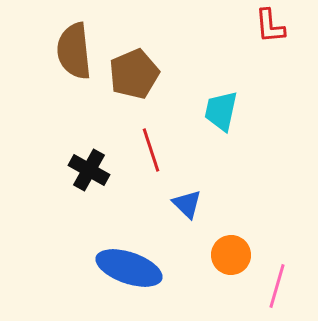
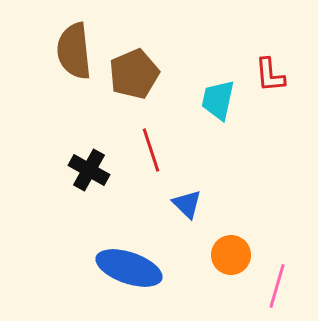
red L-shape: moved 49 px down
cyan trapezoid: moved 3 px left, 11 px up
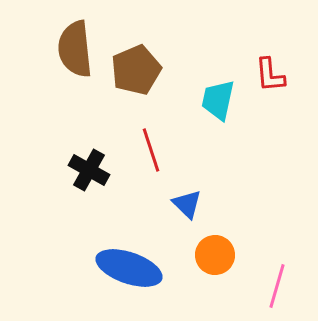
brown semicircle: moved 1 px right, 2 px up
brown pentagon: moved 2 px right, 4 px up
orange circle: moved 16 px left
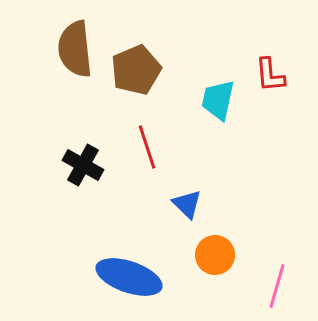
red line: moved 4 px left, 3 px up
black cross: moved 6 px left, 5 px up
blue ellipse: moved 9 px down
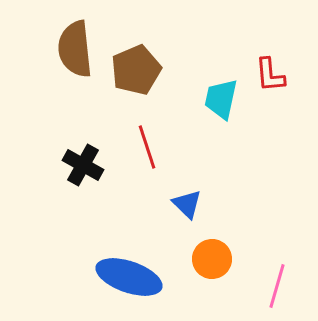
cyan trapezoid: moved 3 px right, 1 px up
orange circle: moved 3 px left, 4 px down
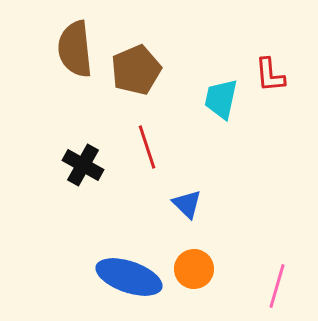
orange circle: moved 18 px left, 10 px down
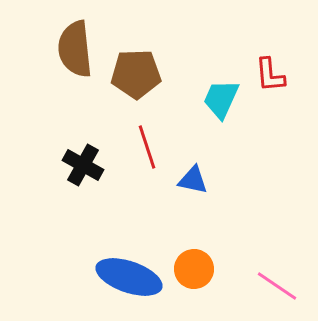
brown pentagon: moved 4 px down; rotated 21 degrees clockwise
cyan trapezoid: rotated 12 degrees clockwise
blue triangle: moved 6 px right, 24 px up; rotated 32 degrees counterclockwise
pink line: rotated 72 degrees counterclockwise
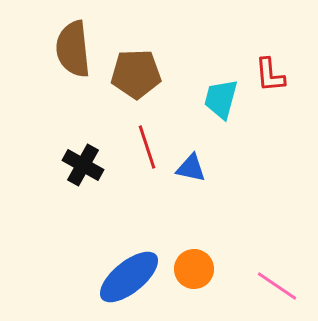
brown semicircle: moved 2 px left
cyan trapezoid: rotated 9 degrees counterclockwise
blue triangle: moved 2 px left, 12 px up
blue ellipse: rotated 58 degrees counterclockwise
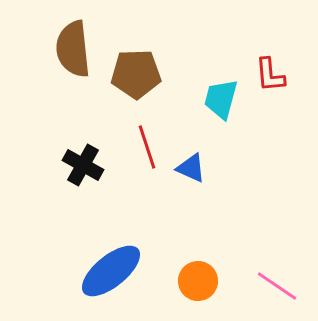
blue triangle: rotated 12 degrees clockwise
orange circle: moved 4 px right, 12 px down
blue ellipse: moved 18 px left, 6 px up
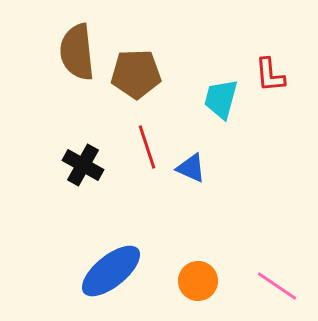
brown semicircle: moved 4 px right, 3 px down
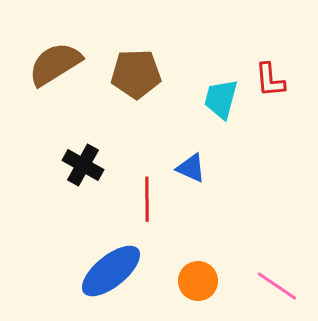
brown semicircle: moved 22 px left, 12 px down; rotated 64 degrees clockwise
red L-shape: moved 5 px down
red line: moved 52 px down; rotated 18 degrees clockwise
